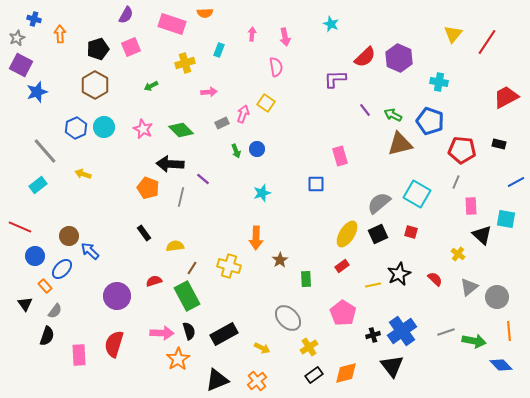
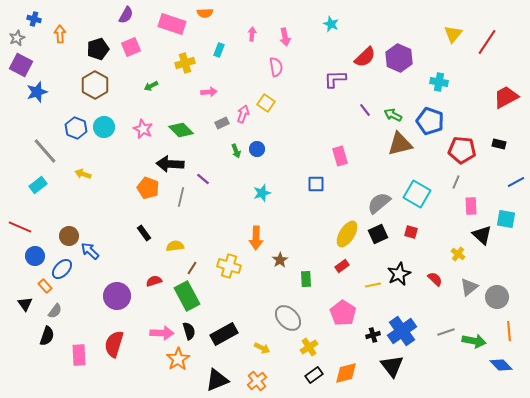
blue hexagon at (76, 128): rotated 15 degrees counterclockwise
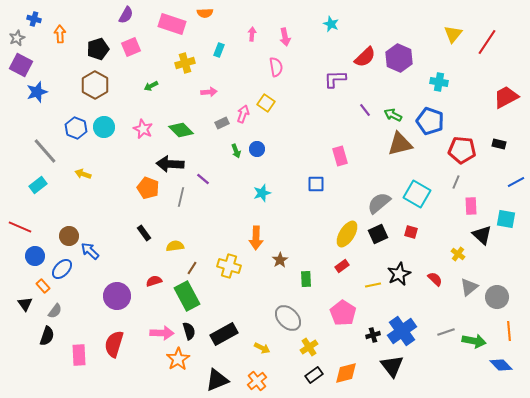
orange rectangle at (45, 286): moved 2 px left
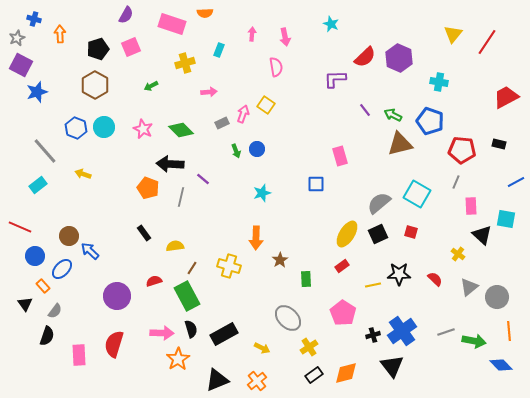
yellow square at (266, 103): moved 2 px down
black star at (399, 274): rotated 25 degrees clockwise
black semicircle at (189, 331): moved 2 px right, 2 px up
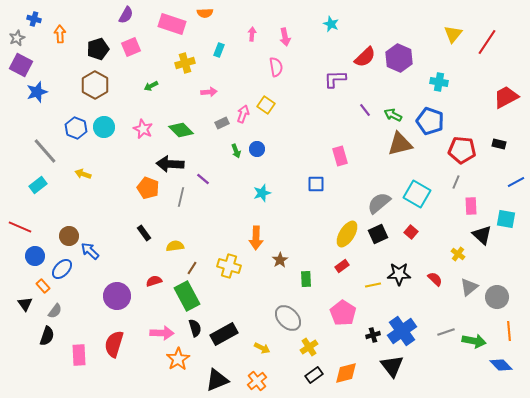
red square at (411, 232): rotated 24 degrees clockwise
black semicircle at (191, 329): moved 4 px right, 1 px up
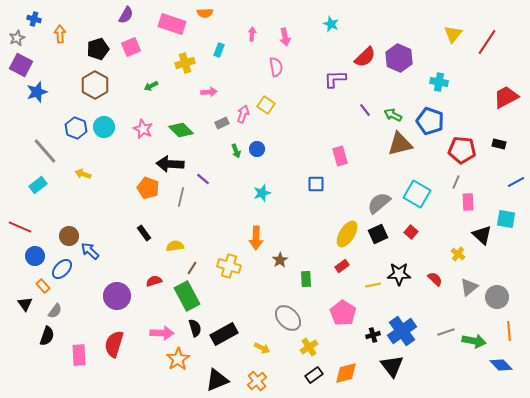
pink rectangle at (471, 206): moved 3 px left, 4 px up
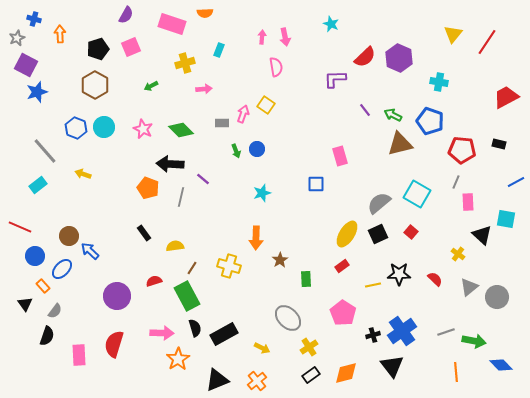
pink arrow at (252, 34): moved 10 px right, 3 px down
purple square at (21, 65): moved 5 px right
pink arrow at (209, 92): moved 5 px left, 3 px up
gray rectangle at (222, 123): rotated 24 degrees clockwise
orange line at (509, 331): moved 53 px left, 41 px down
black rectangle at (314, 375): moved 3 px left
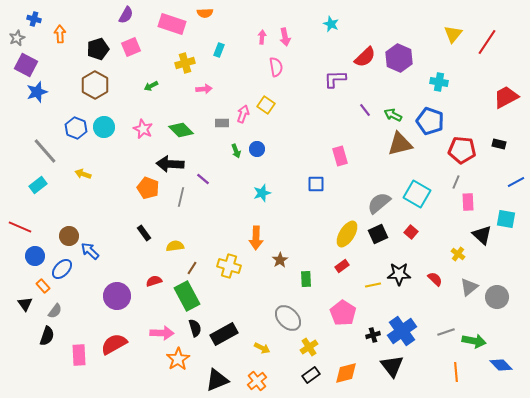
red semicircle at (114, 344): rotated 44 degrees clockwise
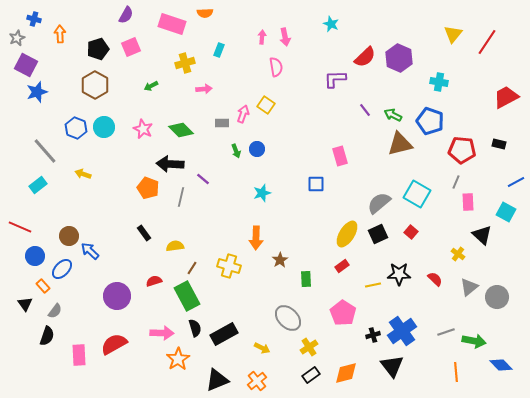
cyan square at (506, 219): moved 7 px up; rotated 18 degrees clockwise
